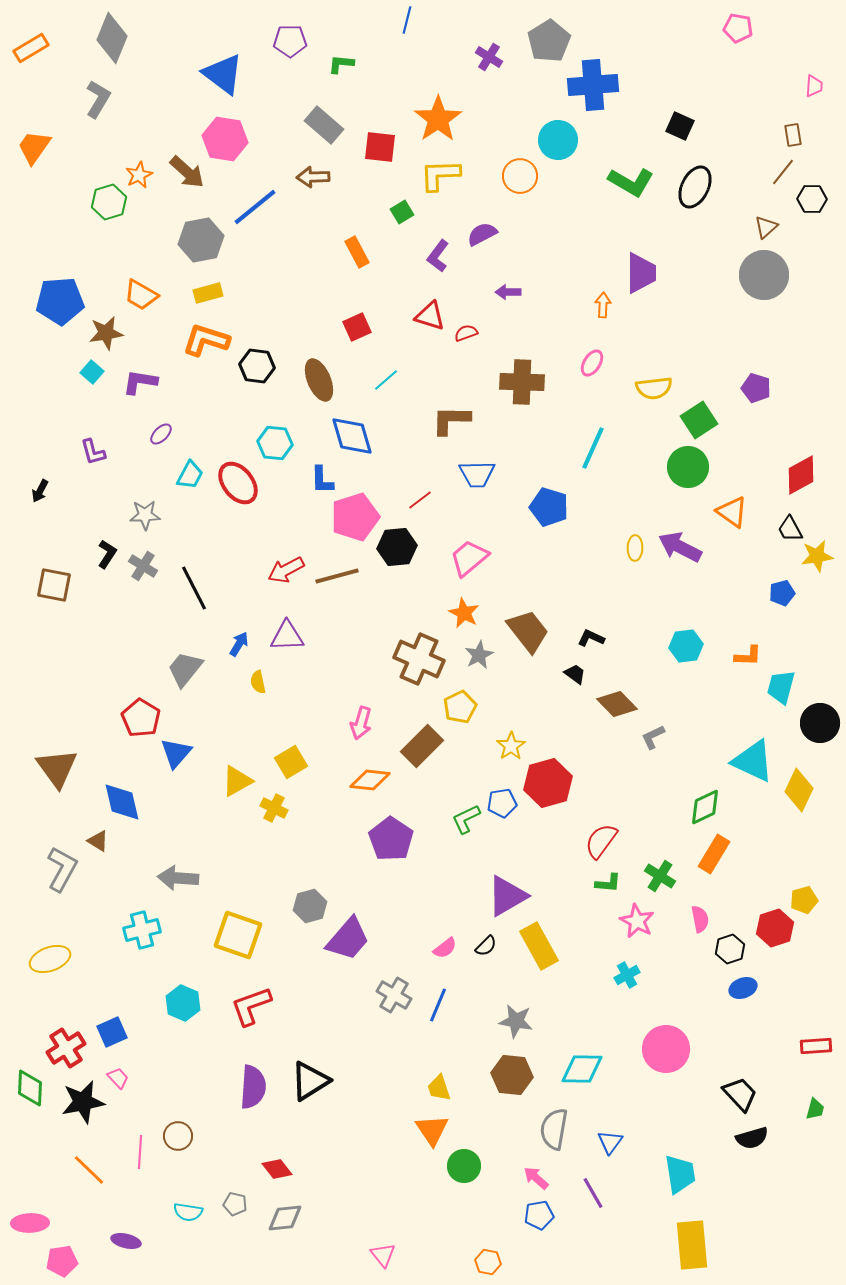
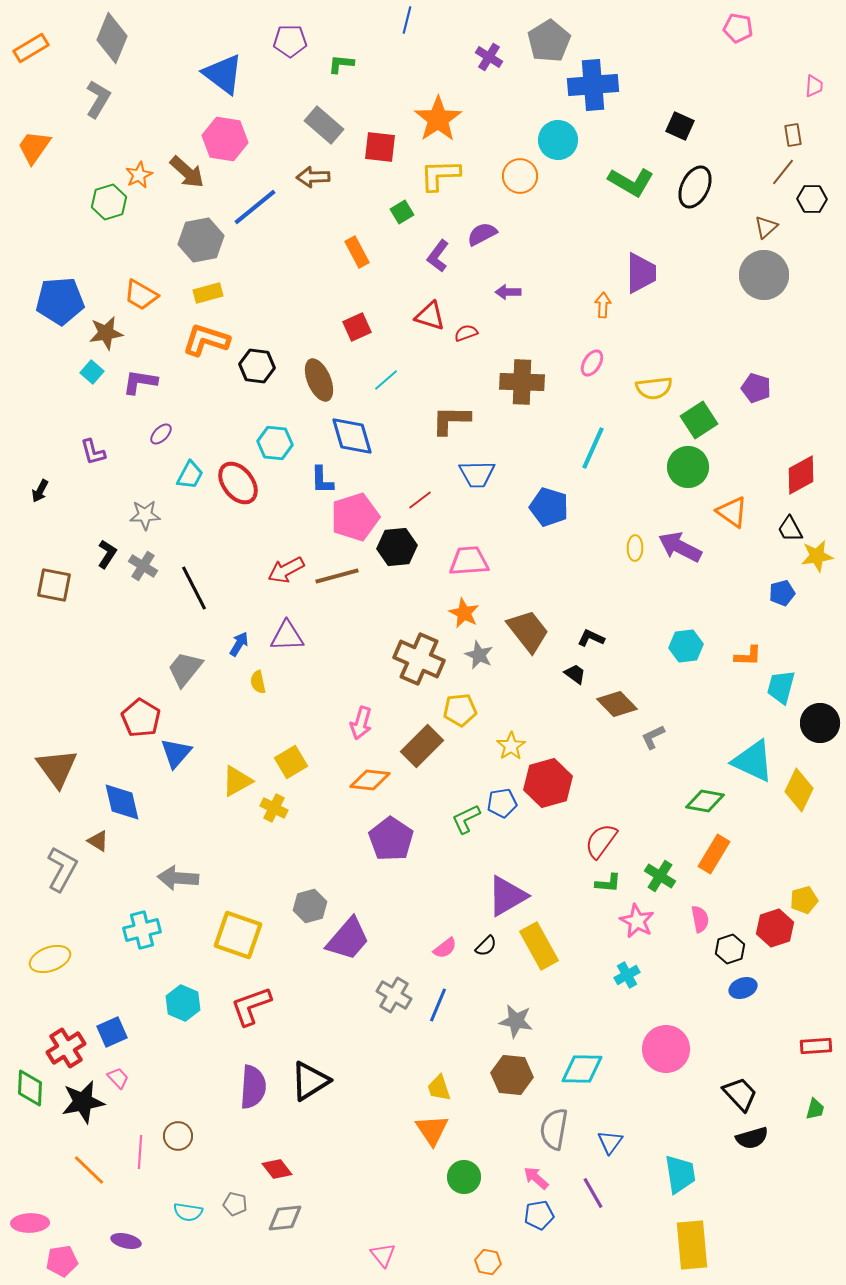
pink trapezoid at (469, 558): moved 3 px down; rotated 36 degrees clockwise
gray star at (479, 655): rotated 20 degrees counterclockwise
yellow pentagon at (460, 707): moved 3 px down; rotated 20 degrees clockwise
green diamond at (705, 807): moved 6 px up; rotated 36 degrees clockwise
green circle at (464, 1166): moved 11 px down
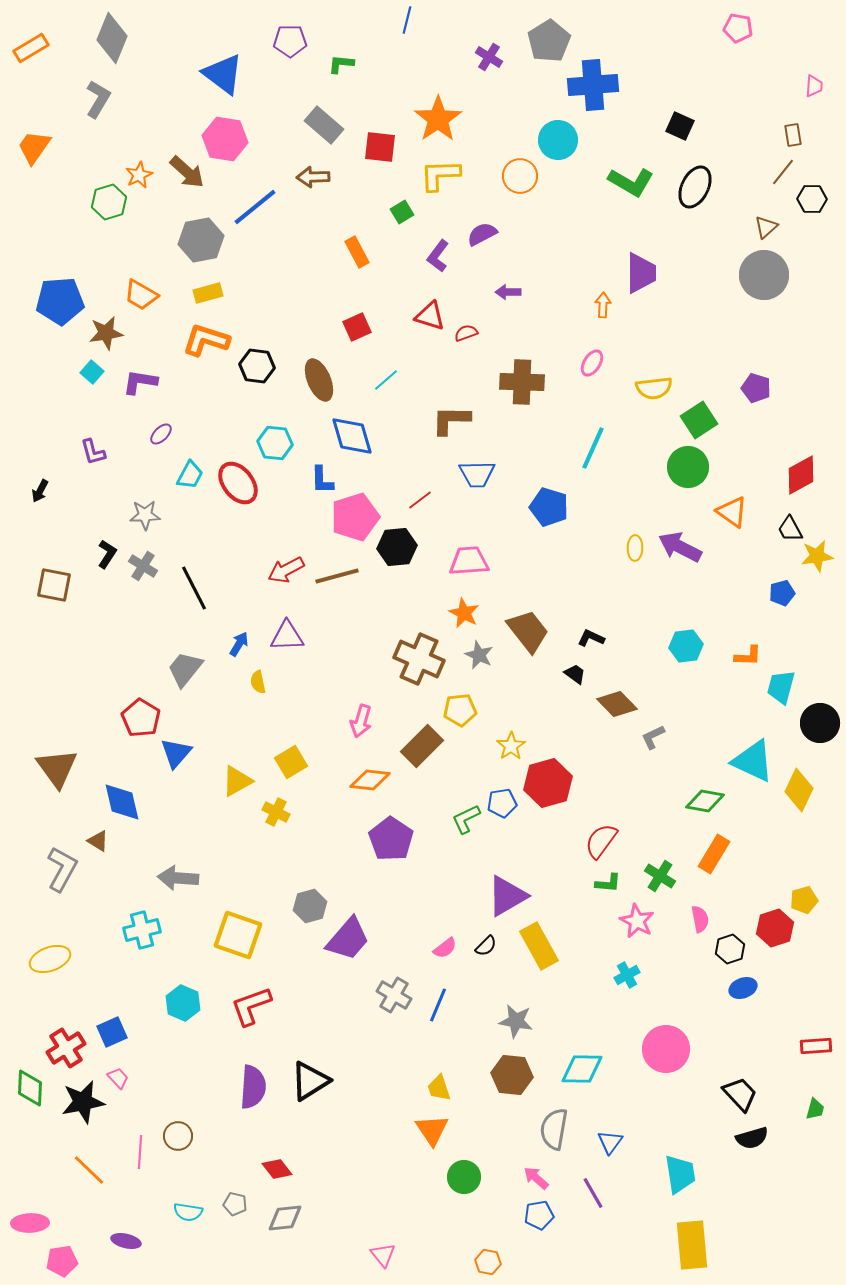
pink arrow at (361, 723): moved 2 px up
yellow cross at (274, 808): moved 2 px right, 4 px down
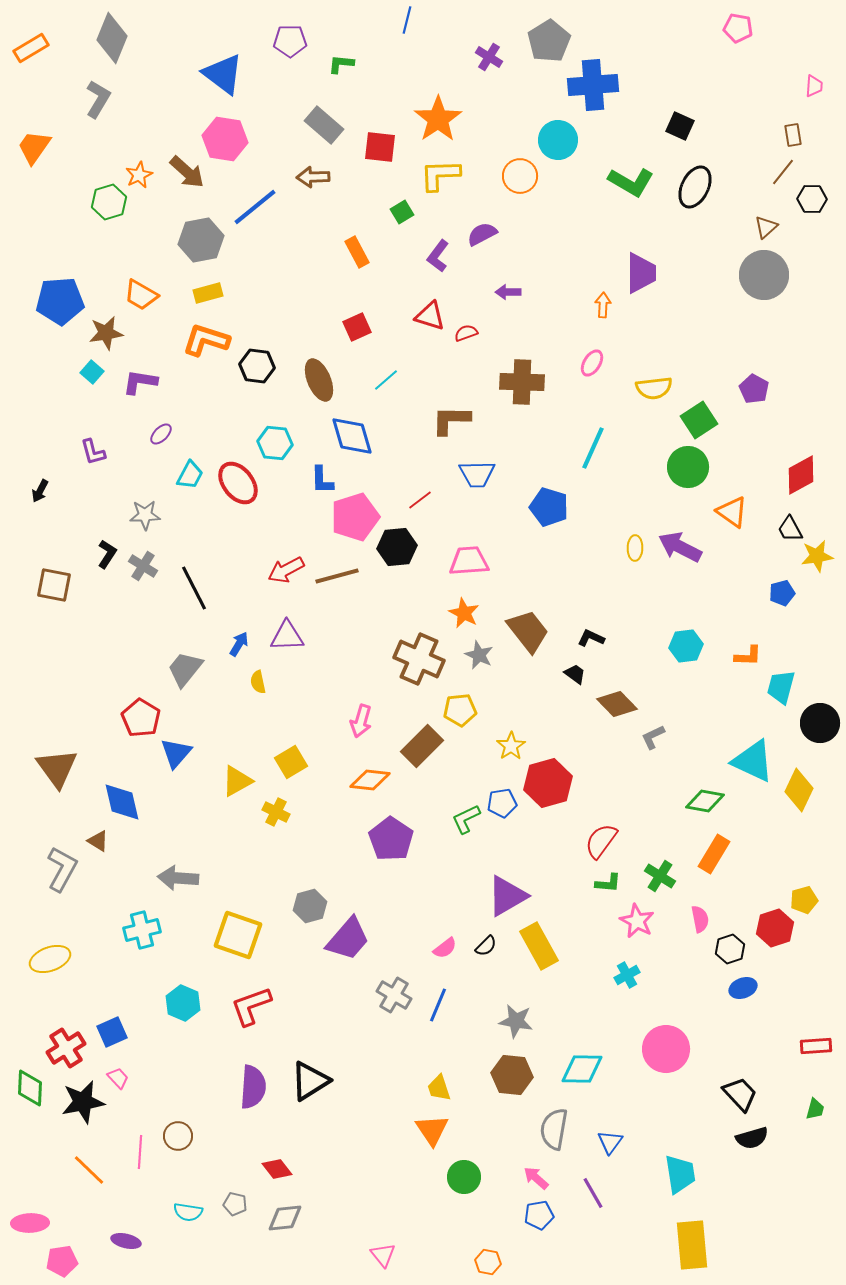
purple pentagon at (756, 388): moved 2 px left, 1 px down; rotated 12 degrees clockwise
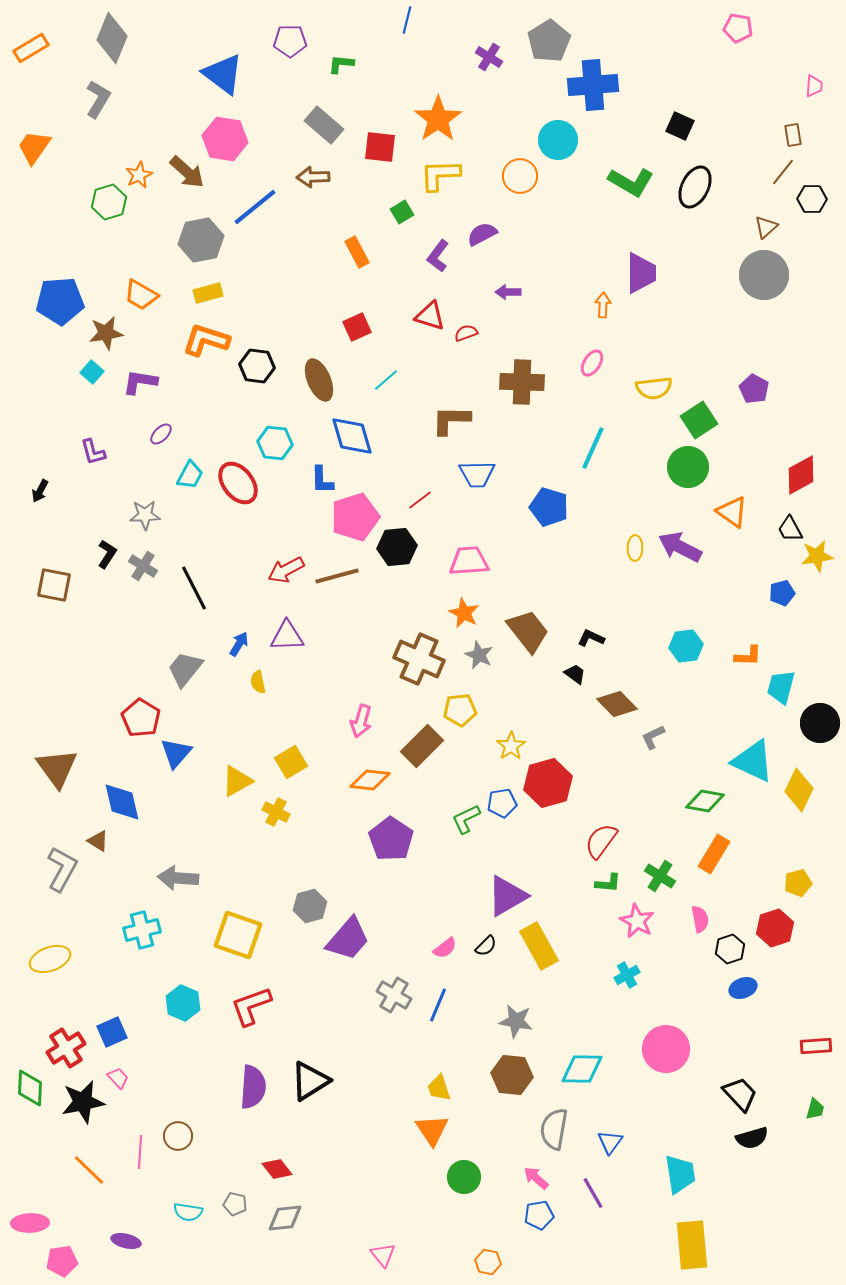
yellow pentagon at (804, 900): moved 6 px left, 17 px up
